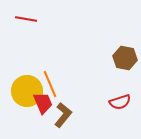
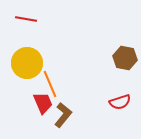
yellow circle: moved 28 px up
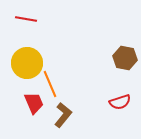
red trapezoid: moved 9 px left
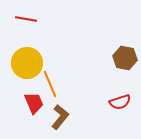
brown L-shape: moved 3 px left, 2 px down
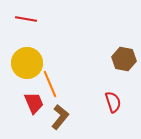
brown hexagon: moved 1 px left, 1 px down
red semicircle: moved 7 px left; rotated 90 degrees counterclockwise
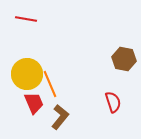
yellow circle: moved 11 px down
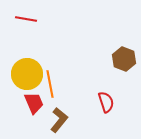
brown hexagon: rotated 10 degrees clockwise
orange line: rotated 12 degrees clockwise
red semicircle: moved 7 px left
brown L-shape: moved 1 px left, 3 px down
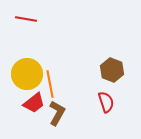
brown hexagon: moved 12 px left, 11 px down
red trapezoid: rotated 75 degrees clockwise
brown L-shape: moved 2 px left, 7 px up; rotated 10 degrees counterclockwise
